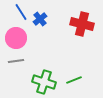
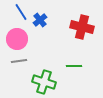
blue cross: moved 1 px down
red cross: moved 3 px down
pink circle: moved 1 px right, 1 px down
gray line: moved 3 px right
green line: moved 14 px up; rotated 21 degrees clockwise
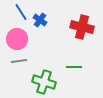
blue cross: rotated 16 degrees counterclockwise
green line: moved 1 px down
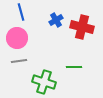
blue line: rotated 18 degrees clockwise
blue cross: moved 16 px right; rotated 24 degrees clockwise
pink circle: moved 1 px up
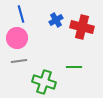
blue line: moved 2 px down
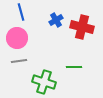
blue line: moved 2 px up
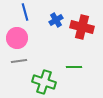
blue line: moved 4 px right
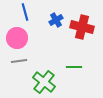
green cross: rotated 20 degrees clockwise
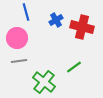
blue line: moved 1 px right
green line: rotated 35 degrees counterclockwise
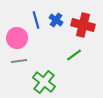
blue line: moved 10 px right, 8 px down
blue cross: rotated 24 degrees counterclockwise
red cross: moved 1 px right, 2 px up
green line: moved 12 px up
